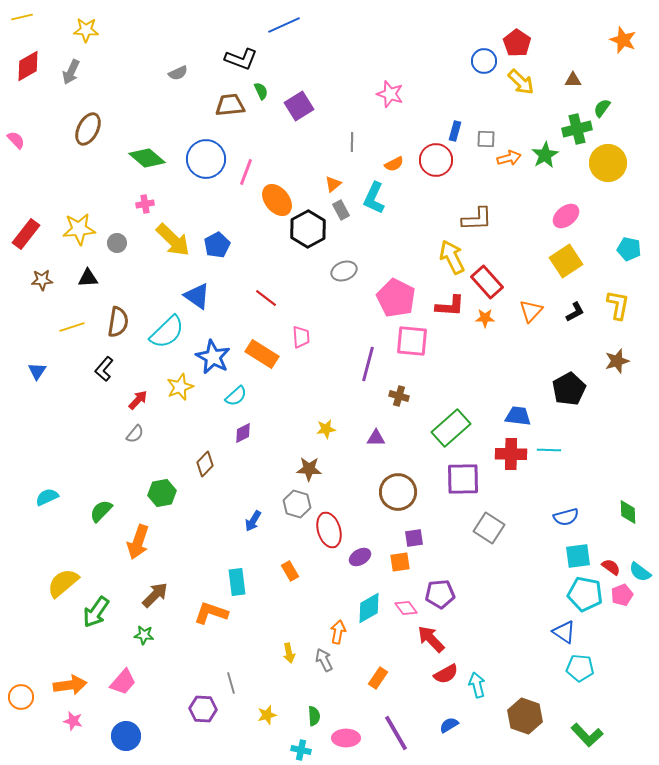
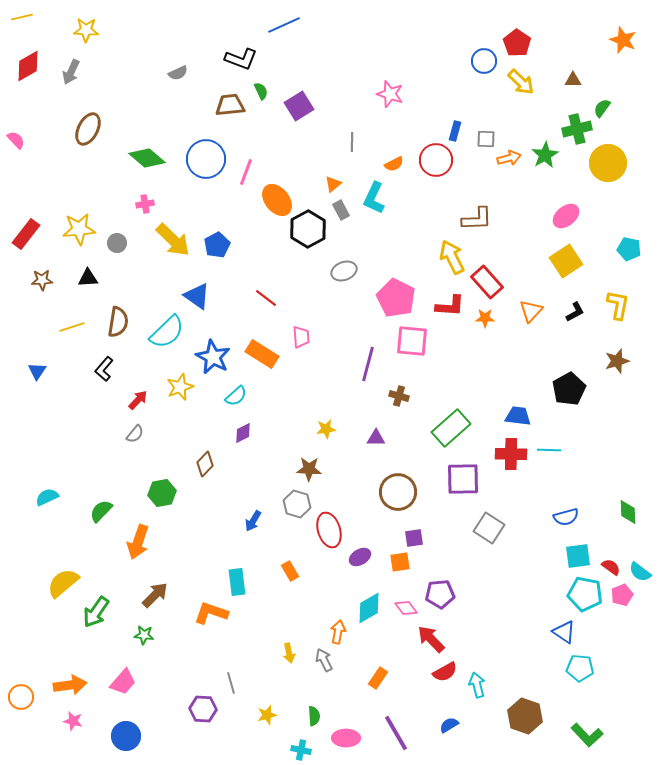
red semicircle at (446, 674): moved 1 px left, 2 px up
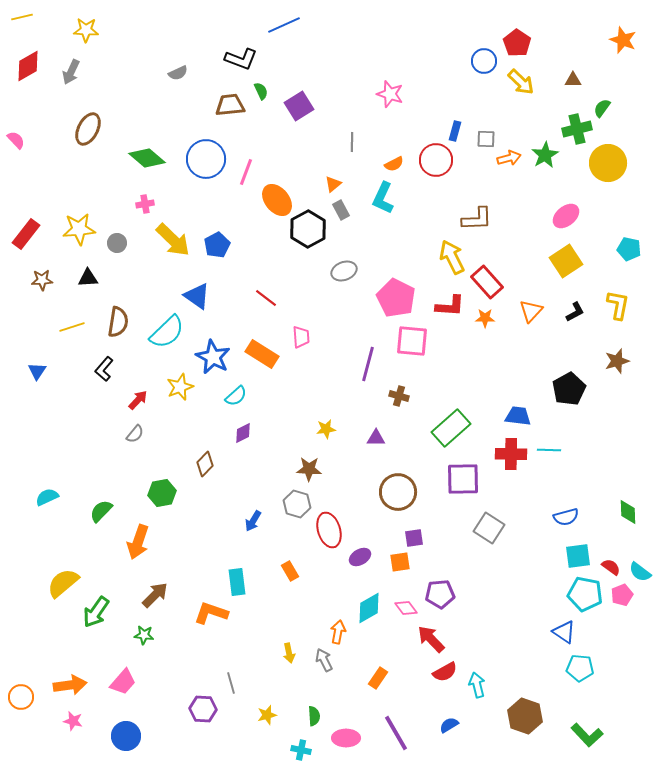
cyan L-shape at (374, 198): moved 9 px right
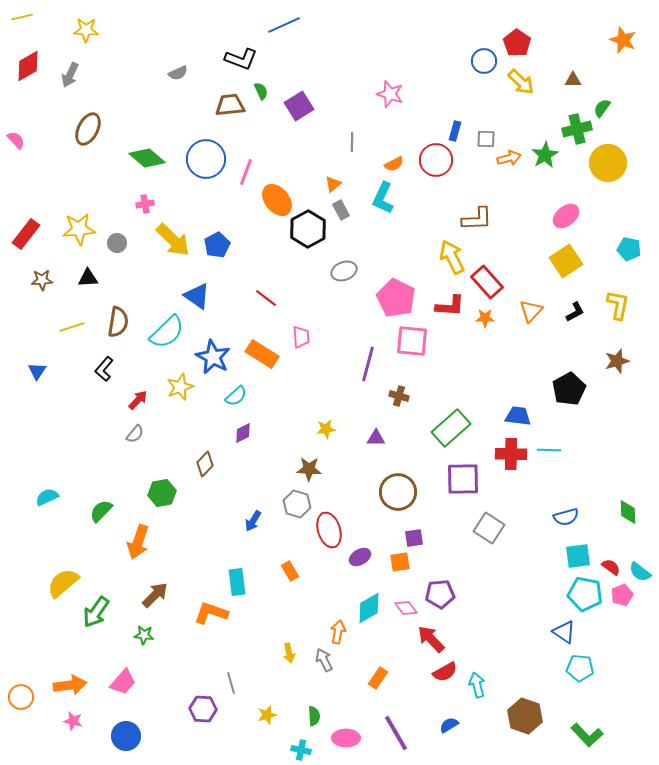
gray arrow at (71, 72): moved 1 px left, 3 px down
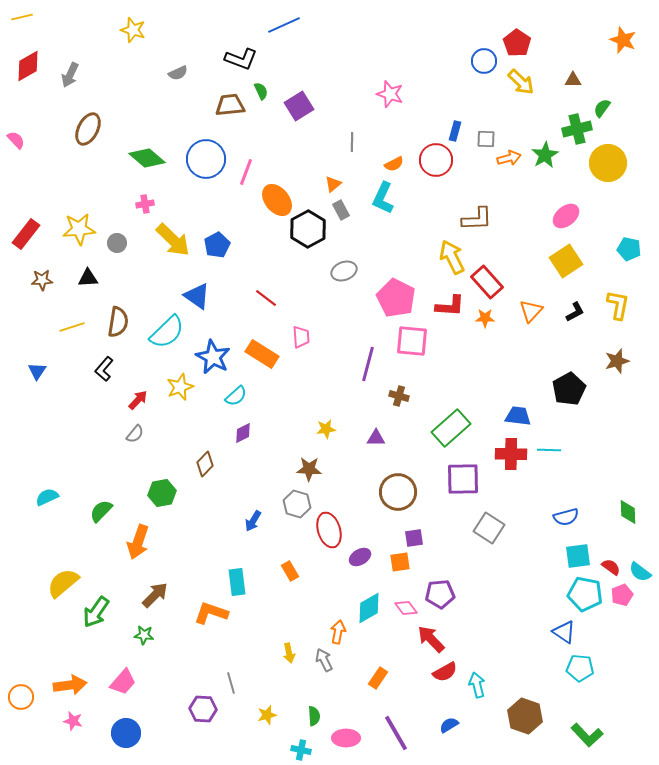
yellow star at (86, 30): moved 47 px right; rotated 15 degrees clockwise
blue circle at (126, 736): moved 3 px up
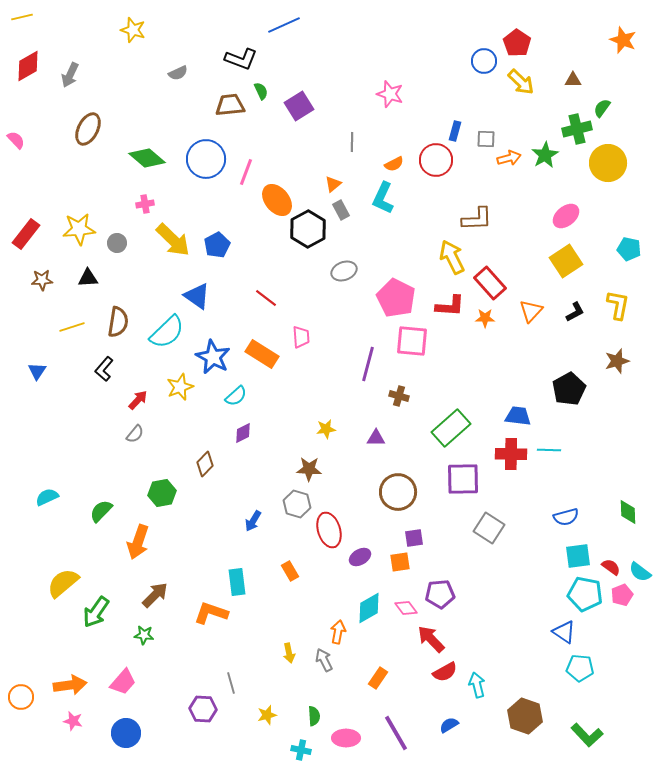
red rectangle at (487, 282): moved 3 px right, 1 px down
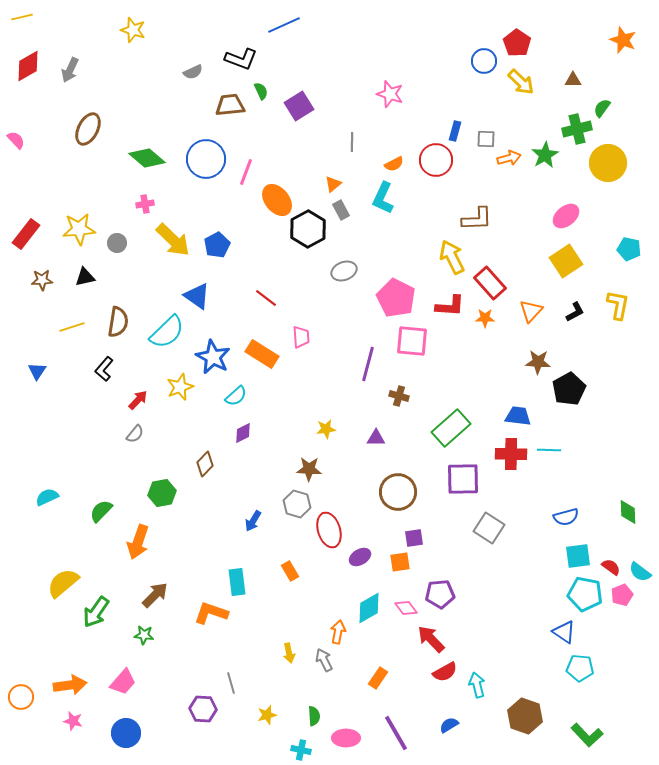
gray semicircle at (178, 73): moved 15 px right, 1 px up
gray arrow at (70, 75): moved 5 px up
black triangle at (88, 278): moved 3 px left, 1 px up; rotated 10 degrees counterclockwise
brown star at (617, 361): moved 79 px left, 1 px down; rotated 20 degrees clockwise
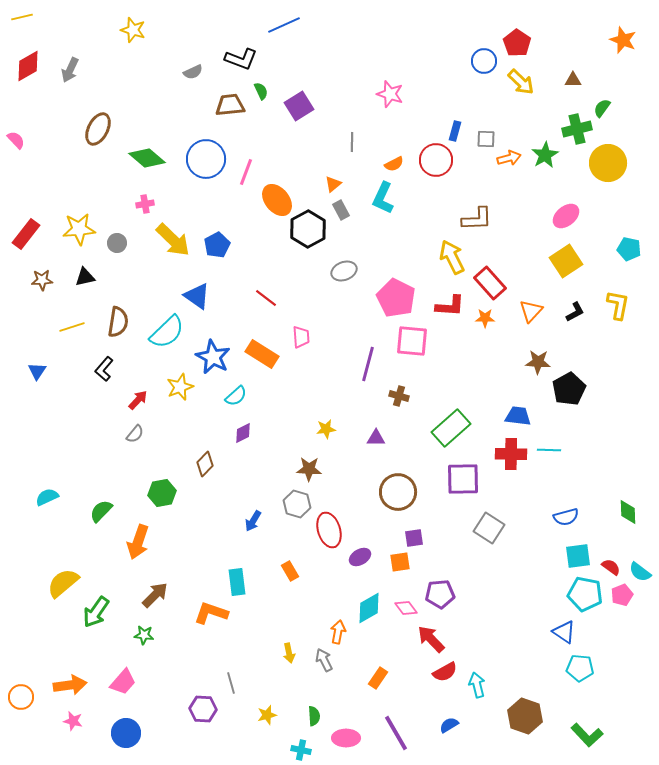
brown ellipse at (88, 129): moved 10 px right
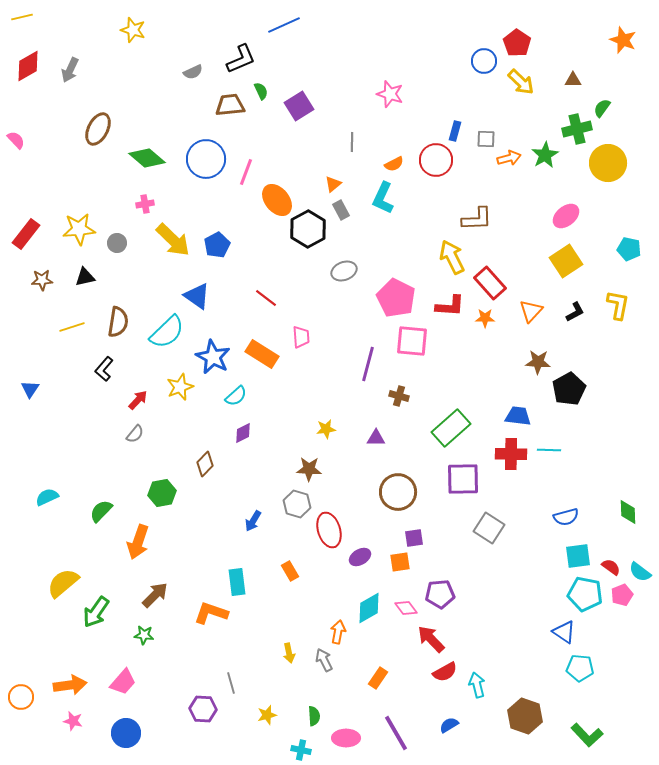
black L-shape at (241, 59): rotated 44 degrees counterclockwise
blue triangle at (37, 371): moved 7 px left, 18 px down
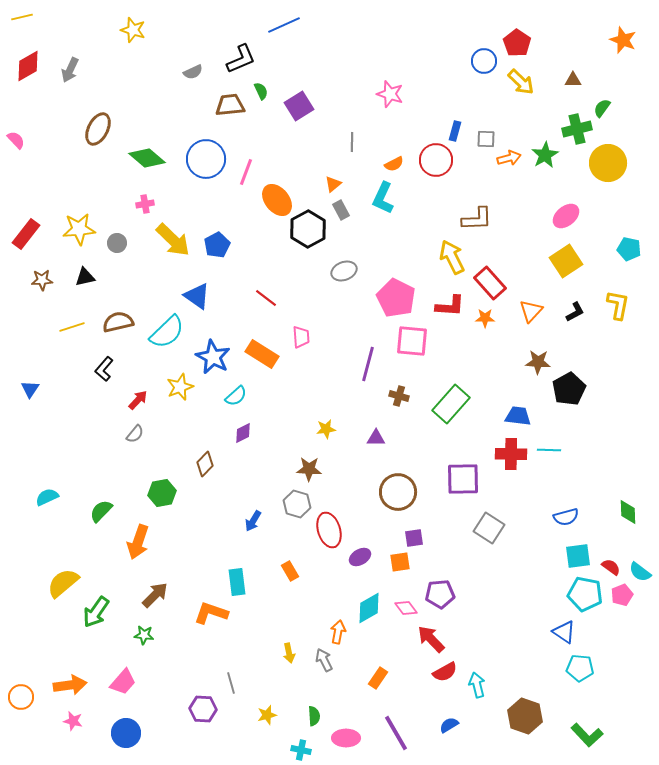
brown semicircle at (118, 322): rotated 112 degrees counterclockwise
green rectangle at (451, 428): moved 24 px up; rotated 6 degrees counterclockwise
